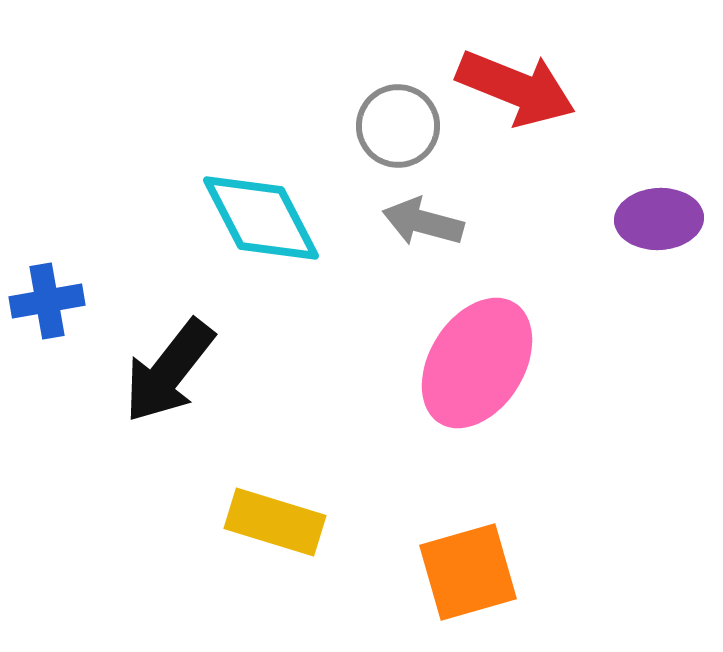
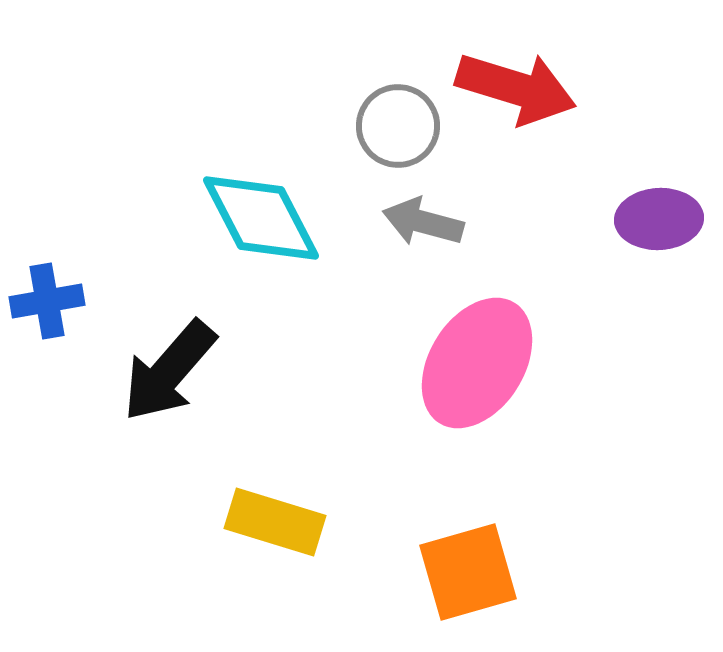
red arrow: rotated 5 degrees counterclockwise
black arrow: rotated 3 degrees clockwise
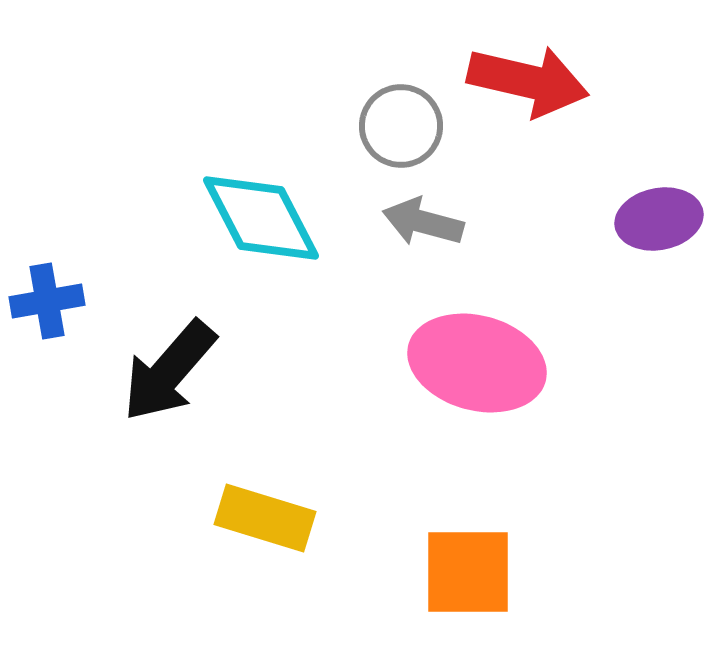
red arrow: moved 12 px right, 7 px up; rotated 4 degrees counterclockwise
gray circle: moved 3 px right
purple ellipse: rotated 8 degrees counterclockwise
pink ellipse: rotated 73 degrees clockwise
yellow rectangle: moved 10 px left, 4 px up
orange square: rotated 16 degrees clockwise
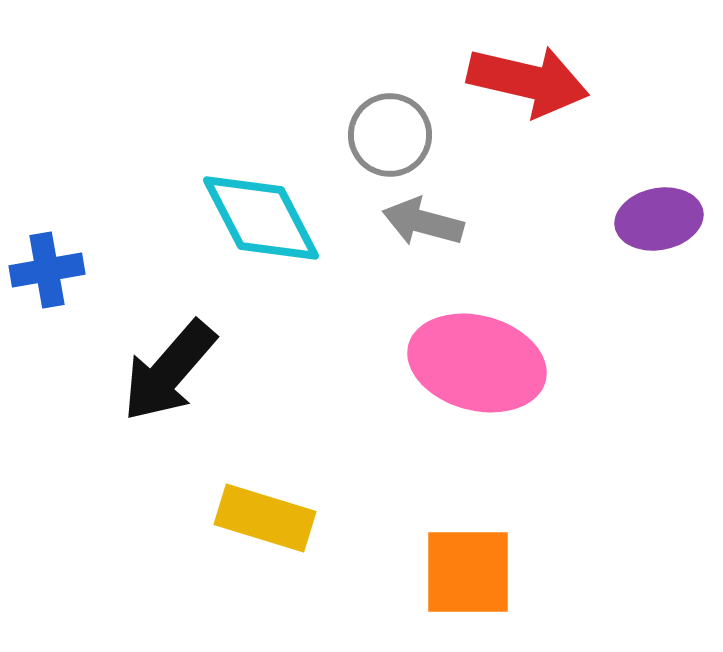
gray circle: moved 11 px left, 9 px down
blue cross: moved 31 px up
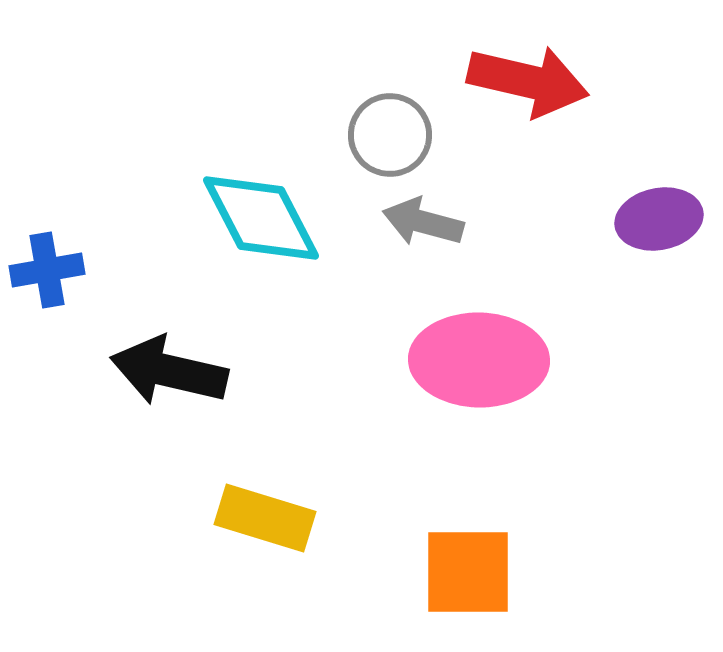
pink ellipse: moved 2 px right, 3 px up; rotated 14 degrees counterclockwise
black arrow: rotated 62 degrees clockwise
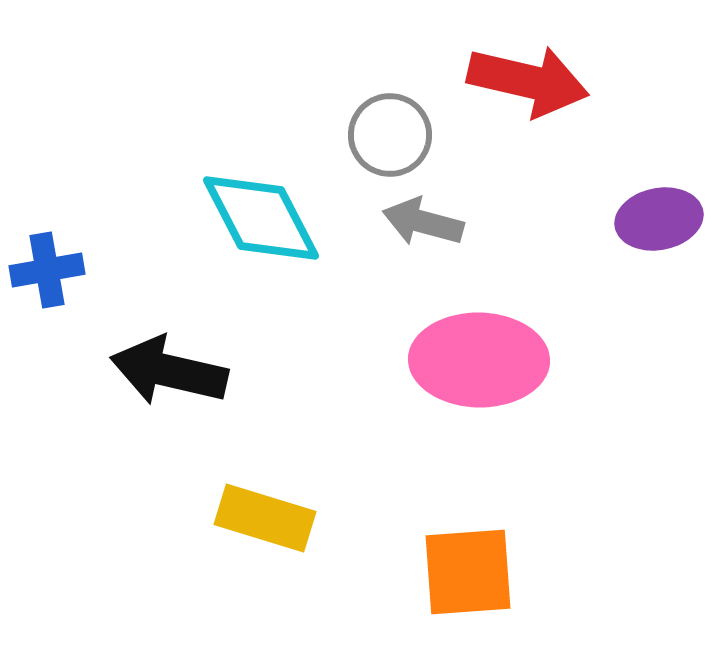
orange square: rotated 4 degrees counterclockwise
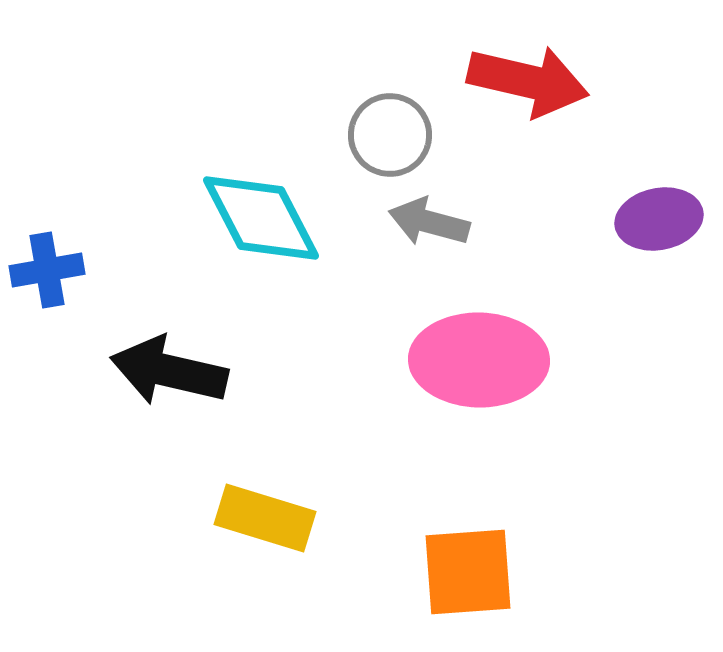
gray arrow: moved 6 px right
